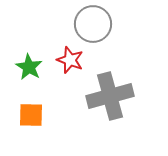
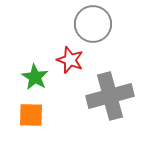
green star: moved 6 px right, 10 px down
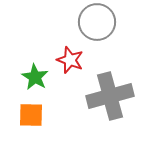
gray circle: moved 4 px right, 2 px up
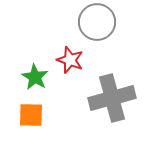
gray cross: moved 2 px right, 2 px down
